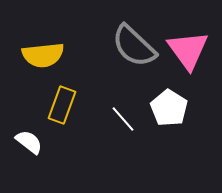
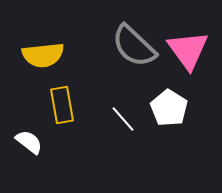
yellow rectangle: rotated 30 degrees counterclockwise
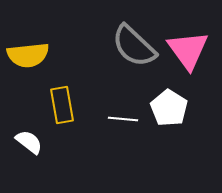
yellow semicircle: moved 15 px left
white line: rotated 44 degrees counterclockwise
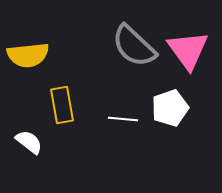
white pentagon: moved 1 px right; rotated 21 degrees clockwise
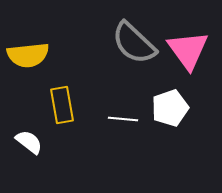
gray semicircle: moved 3 px up
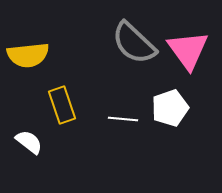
yellow rectangle: rotated 9 degrees counterclockwise
